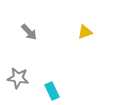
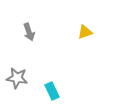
gray arrow: rotated 24 degrees clockwise
gray star: moved 1 px left
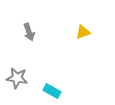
yellow triangle: moved 2 px left
cyan rectangle: rotated 36 degrees counterclockwise
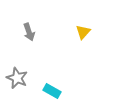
yellow triangle: rotated 28 degrees counterclockwise
gray star: rotated 15 degrees clockwise
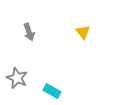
yellow triangle: rotated 21 degrees counterclockwise
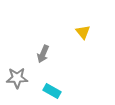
gray arrow: moved 14 px right, 22 px down; rotated 42 degrees clockwise
gray star: rotated 25 degrees counterclockwise
